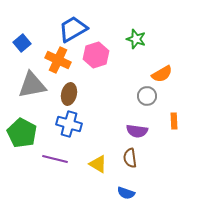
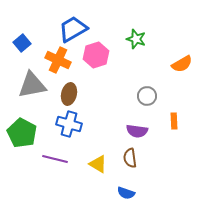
orange semicircle: moved 20 px right, 10 px up
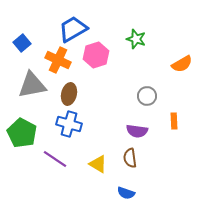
purple line: rotated 20 degrees clockwise
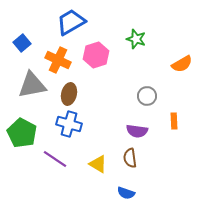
blue trapezoid: moved 2 px left, 7 px up
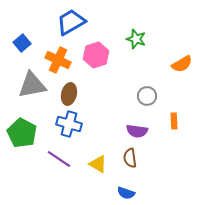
purple line: moved 4 px right
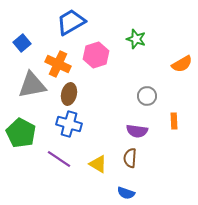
orange cross: moved 4 px down
green pentagon: moved 1 px left
brown semicircle: rotated 12 degrees clockwise
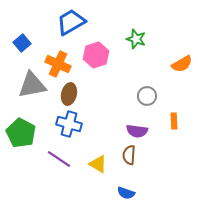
brown semicircle: moved 1 px left, 3 px up
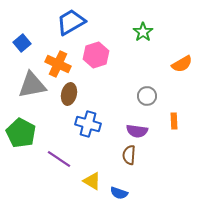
green star: moved 7 px right, 7 px up; rotated 18 degrees clockwise
blue cross: moved 19 px right
yellow triangle: moved 6 px left, 17 px down
blue semicircle: moved 7 px left
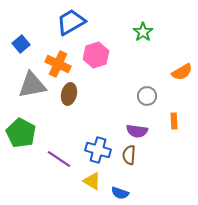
blue square: moved 1 px left, 1 px down
orange semicircle: moved 8 px down
blue cross: moved 10 px right, 26 px down
blue semicircle: moved 1 px right
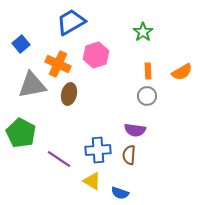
orange rectangle: moved 26 px left, 50 px up
purple semicircle: moved 2 px left, 1 px up
blue cross: rotated 20 degrees counterclockwise
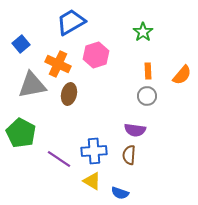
orange semicircle: moved 3 px down; rotated 20 degrees counterclockwise
blue cross: moved 4 px left, 1 px down
